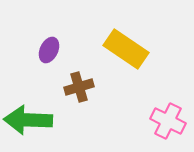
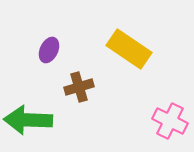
yellow rectangle: moved 3 px right
pink cross: moved 2 px right
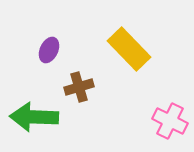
yellow rectangle: rotated 12 degrees clockwise
green arrow: moved 6 px right, 3 px up
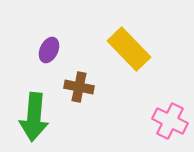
brown cross: rotated 28 degrees clockwise
green arrow: rotated 87 degrees counterclockwise
